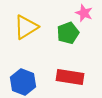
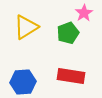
pink star: rotated 18 degrees clockwise
red rectangle: moved 1 px right, 1 px up
blue hexagon: rotated 25 degrees counterclockwise
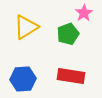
green pentagon: moved 1 px down
blue hexagon: moved 3 px up
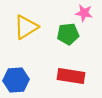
pink star: rotated 30 degrees counterclockwise
green pentagon: rotated 15 degrees clockwise
blue hexagon: moved 7 px left, 1 px down
